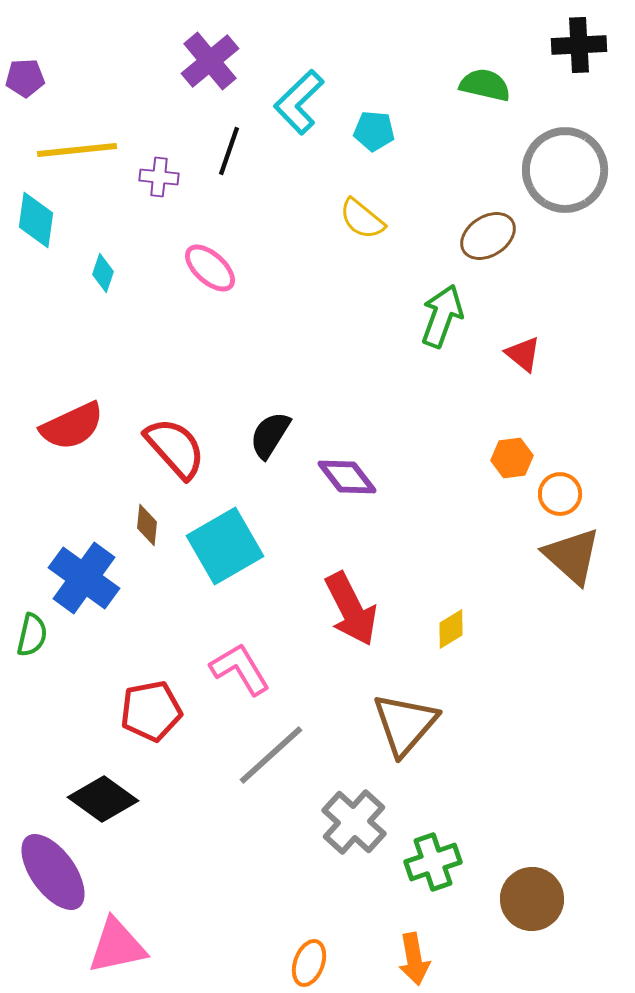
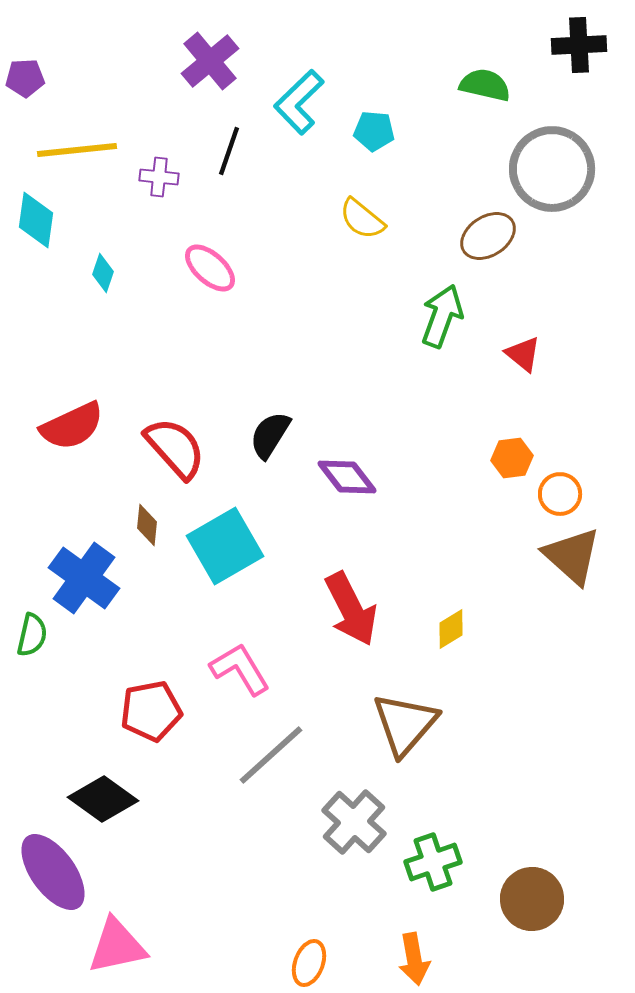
gray circle at (565, 170): moved 13 px left, 1 px up
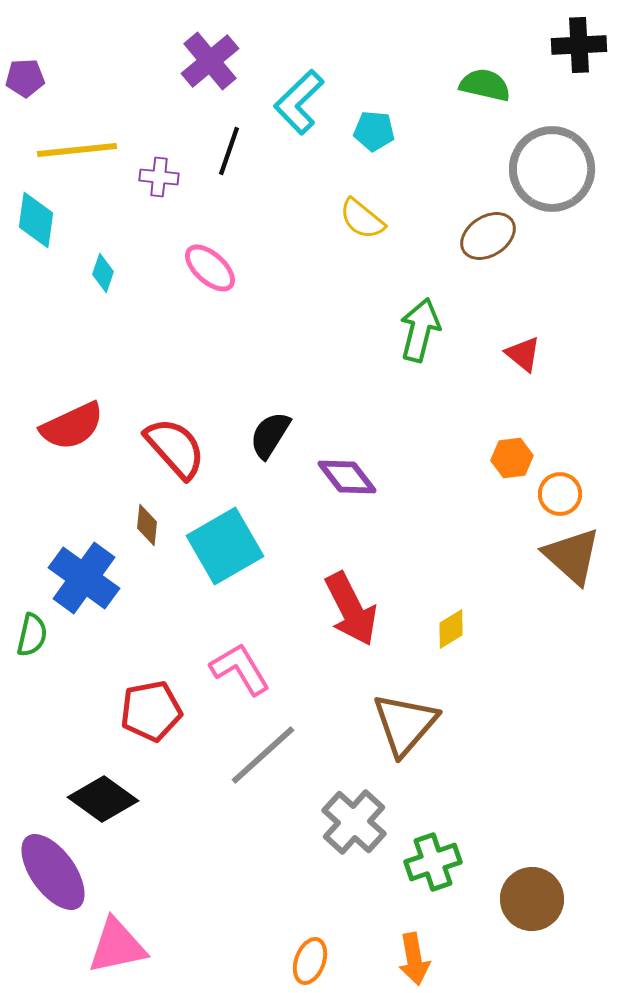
green arrow at (442, 316): moved 22 px left, 14 px down; rotated 6 degrees counterclockwise
gray line at (271, 755): moved 8 px left
orange ellipse at (309, 963): moved 1 px right, 2 px up
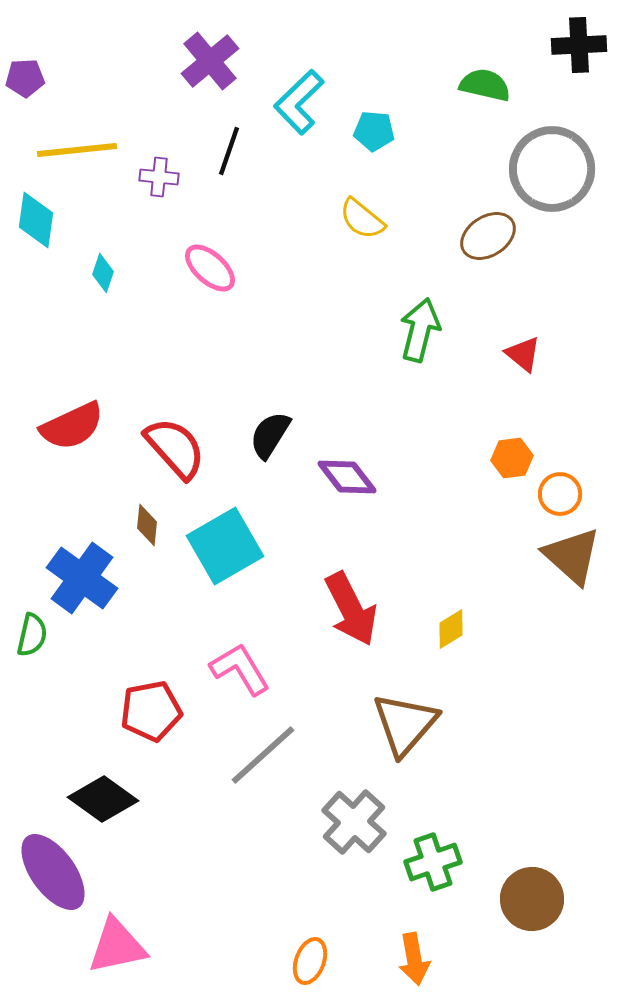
blue cross at (84, 578): moved 2 px left
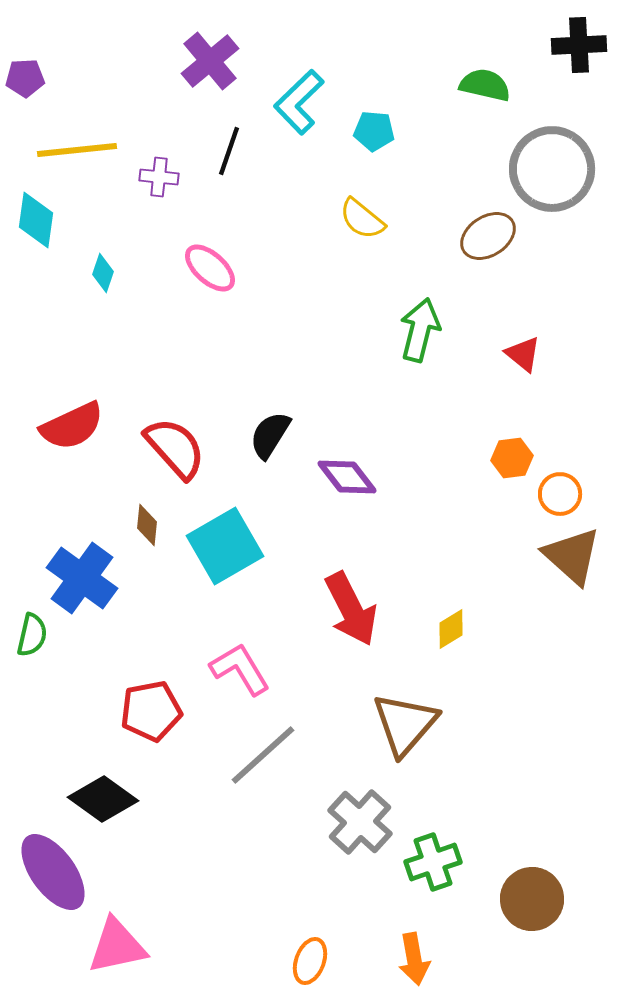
gray cross at (354, 822): moved 6 px right
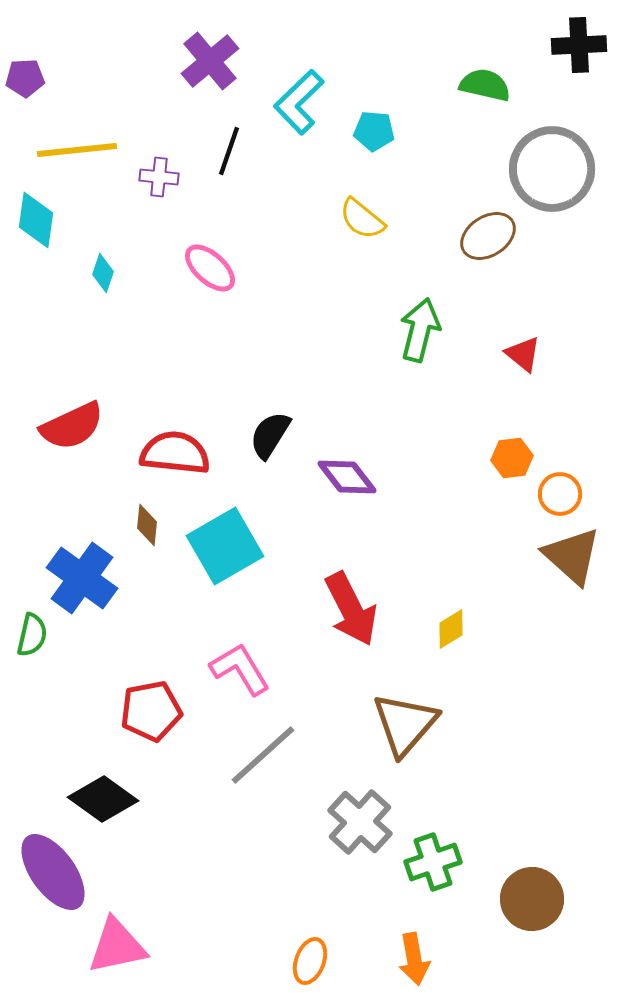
red semicircle at (175, 448): moved 5 px down; rotated 42 degrees counterclockwise
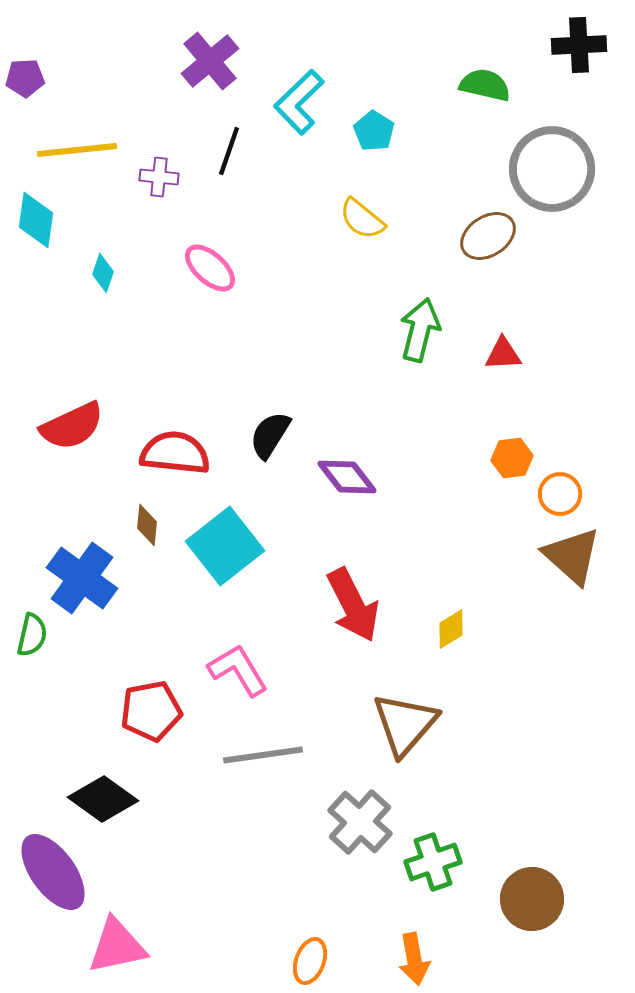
cyan pentagon at (374, 131): rotated 27 degrees clockwise
red triangle at (523, 354): moved 20 px left; rotated 42 degrees counterclockwise
cyan square at (225, 546): rotated 8 degrees counterclockwise
red arrow at (351, 609): moved 2 px right, 4 px up
pink L-shape at (240, 669): moved 2 px left, 1 px down
gray line at (263, 755): rotated 34 degrees clockwise
